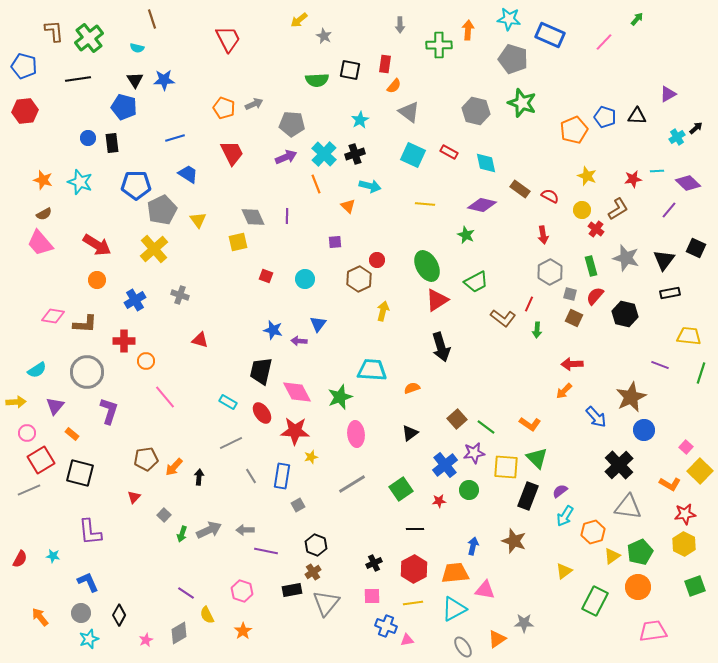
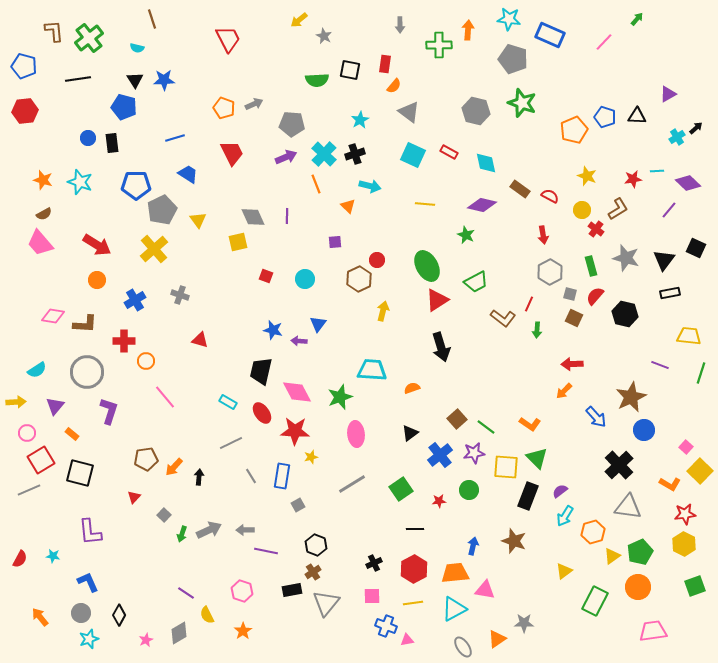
blue cross at (445, 465): moved 5 px left, 10 px up
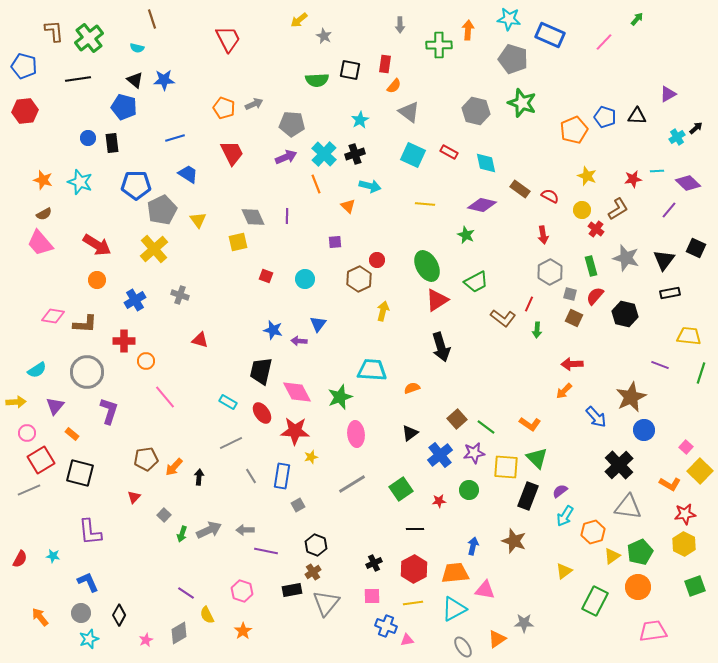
black triangle at (135, 80): rotated 18 degrees counterclockwise
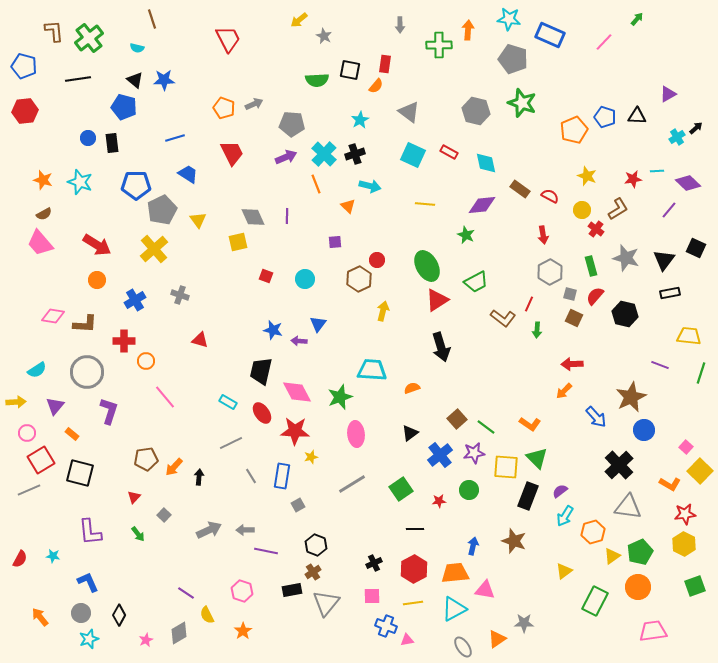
orange semicircle at (394, 86): moved 18 px left
purple diamond at (482, 205): rotated 20 degrees counterclockwise
green arrow at (182, 534): moved 44 px left; rotated 56 degrees counterclockwise
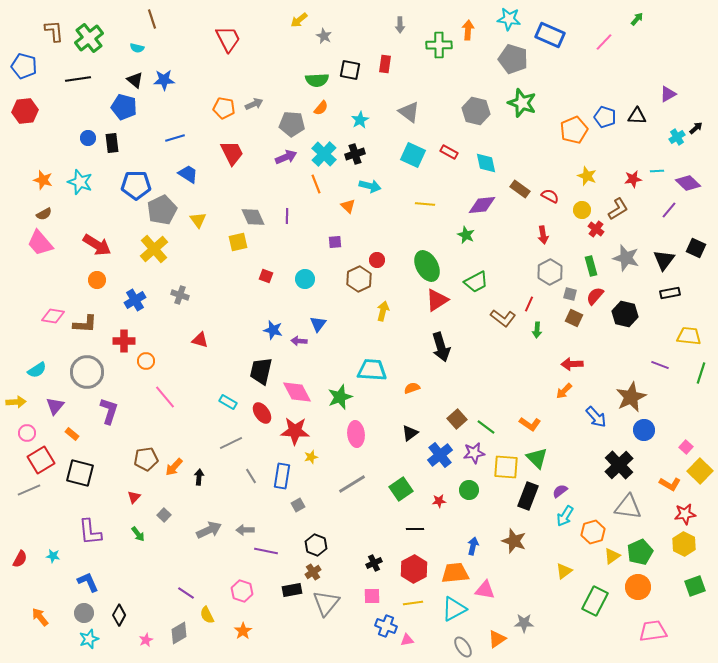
orange semicircle at (376, 86): moved 55 px left, 22 px down
orange pentagon at (224, 108): rotated 10 degrees counterclockwise
gray circle at (81, 613): moved 3 px right
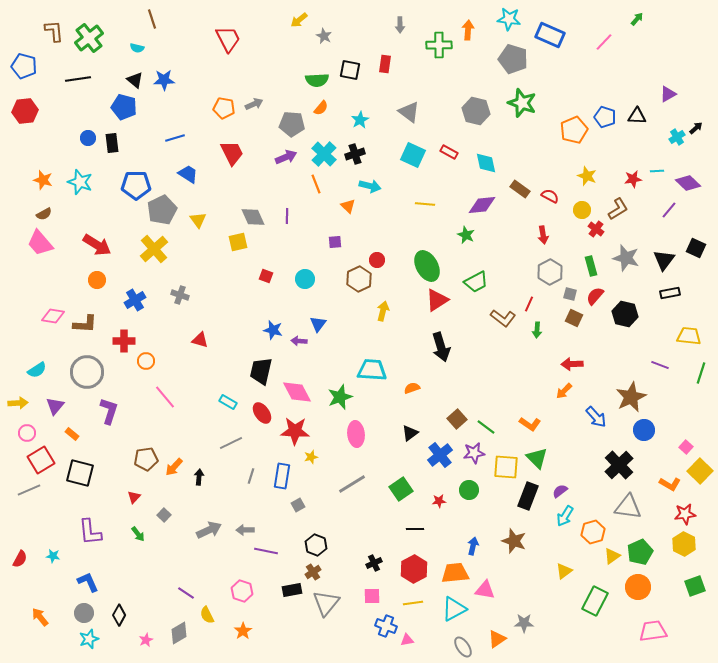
yellow arrow at (16, 402): moved 2 px right, 1 px down
gray line at (251, 476): rotated 49 degrees clockwise
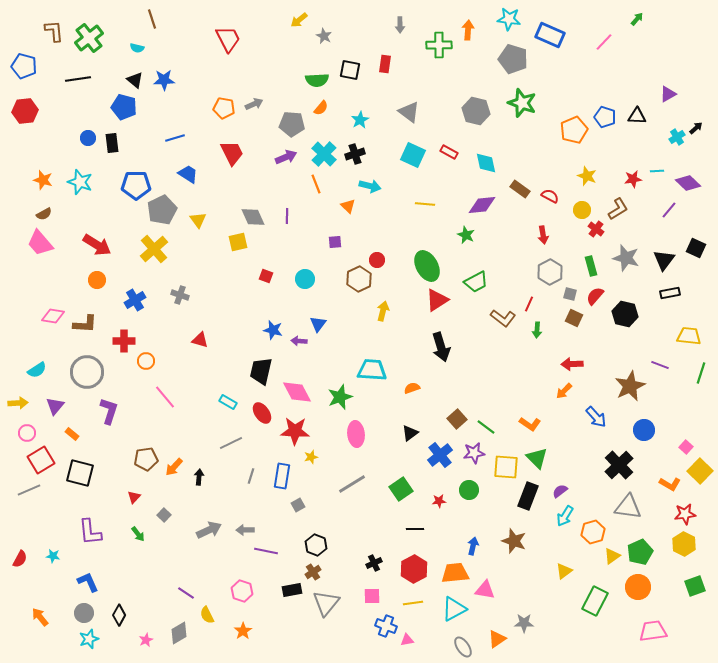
brown star at (631, 397): moved 1 px left, 11 px up
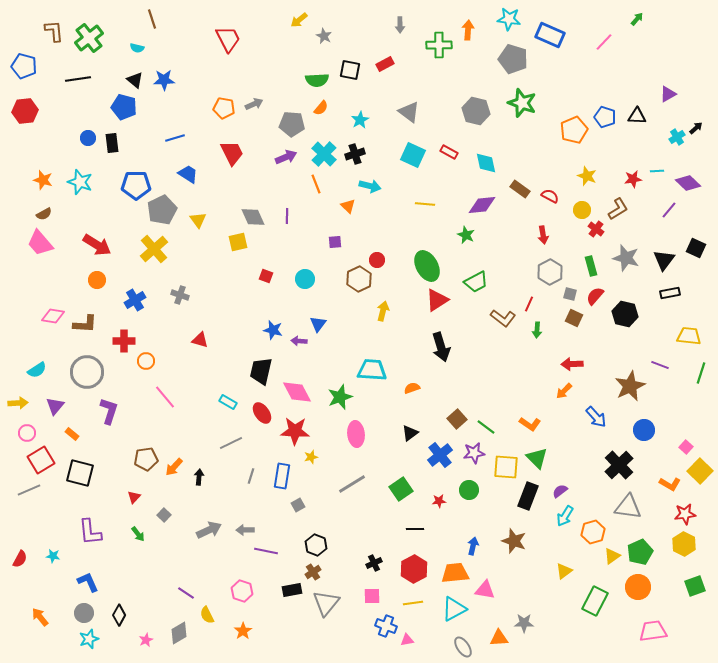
red rectangle at (385, 64): rotated 54 degrees clockwise
orange triangle at (497, 639): moved 2 px right, 1 px up; rotated 30 degrees clockwise
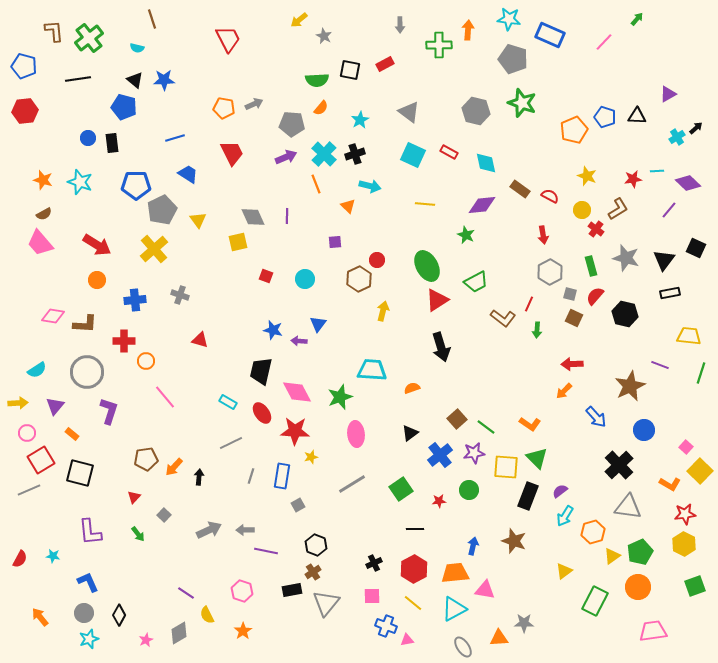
blue cross at (135, 300): rotated 25 degrees clockwise
yellow line at (413, 603): rotated 48 degrees clockwise
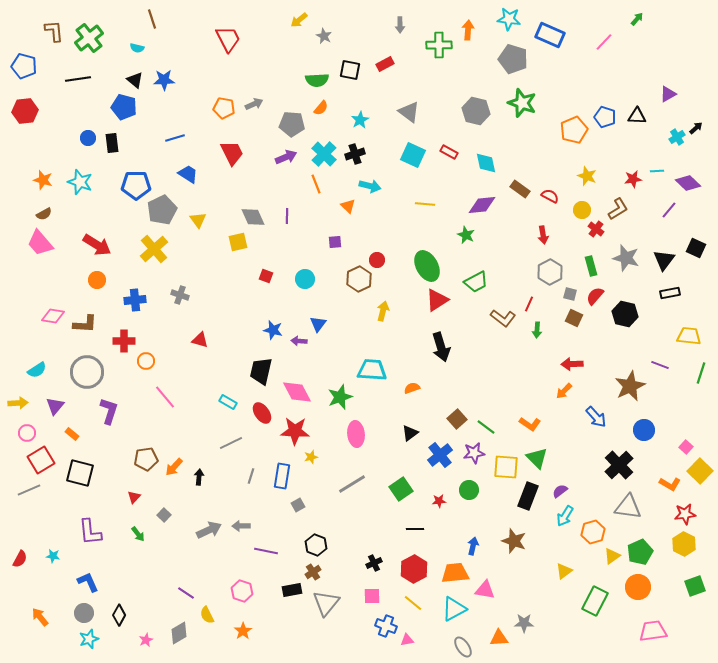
gray arrow at (245, 530): moved 4 px left, 4 px up
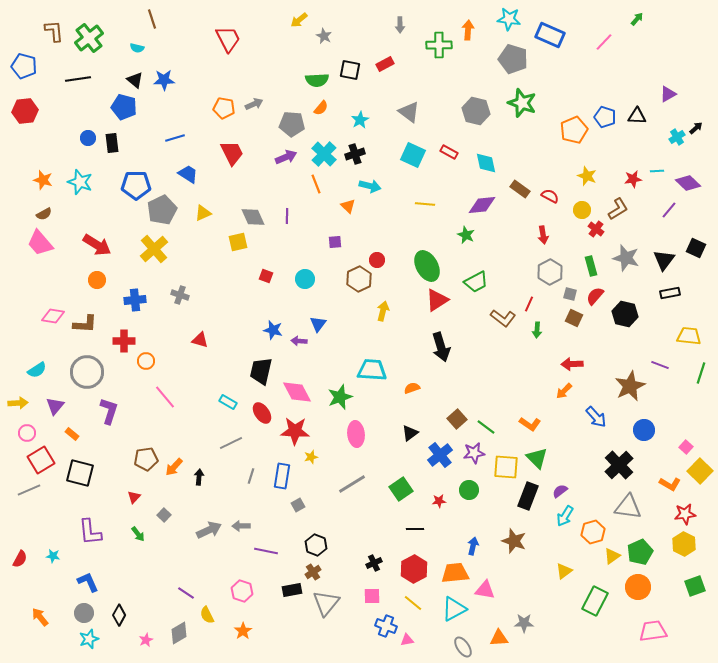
yellow triangle at (198, 220): moved 5 px right, 7 px up; rotated 42 degrees clockwise
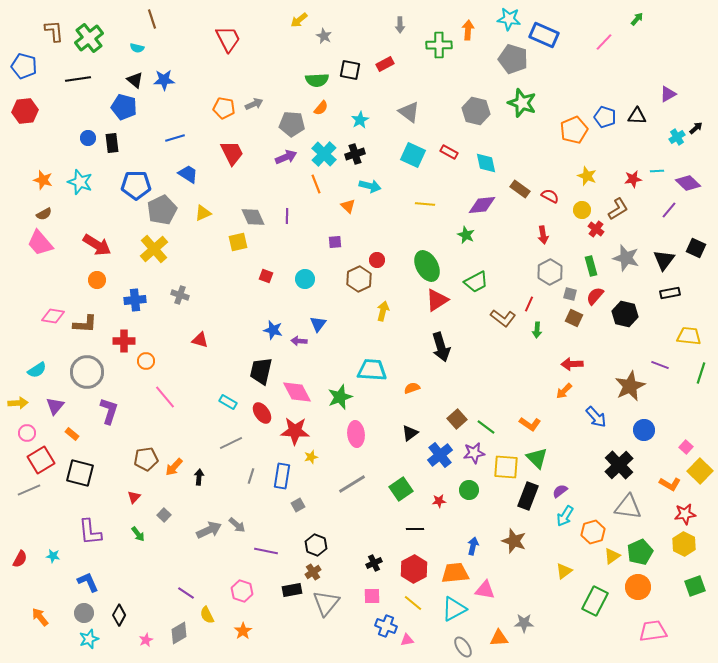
blue rectangle at (550, 35): moved 6 px left
gray arrow at (241, 526): moved 4 px left, 1 px up; rotated 138 degrees counterclockwise
